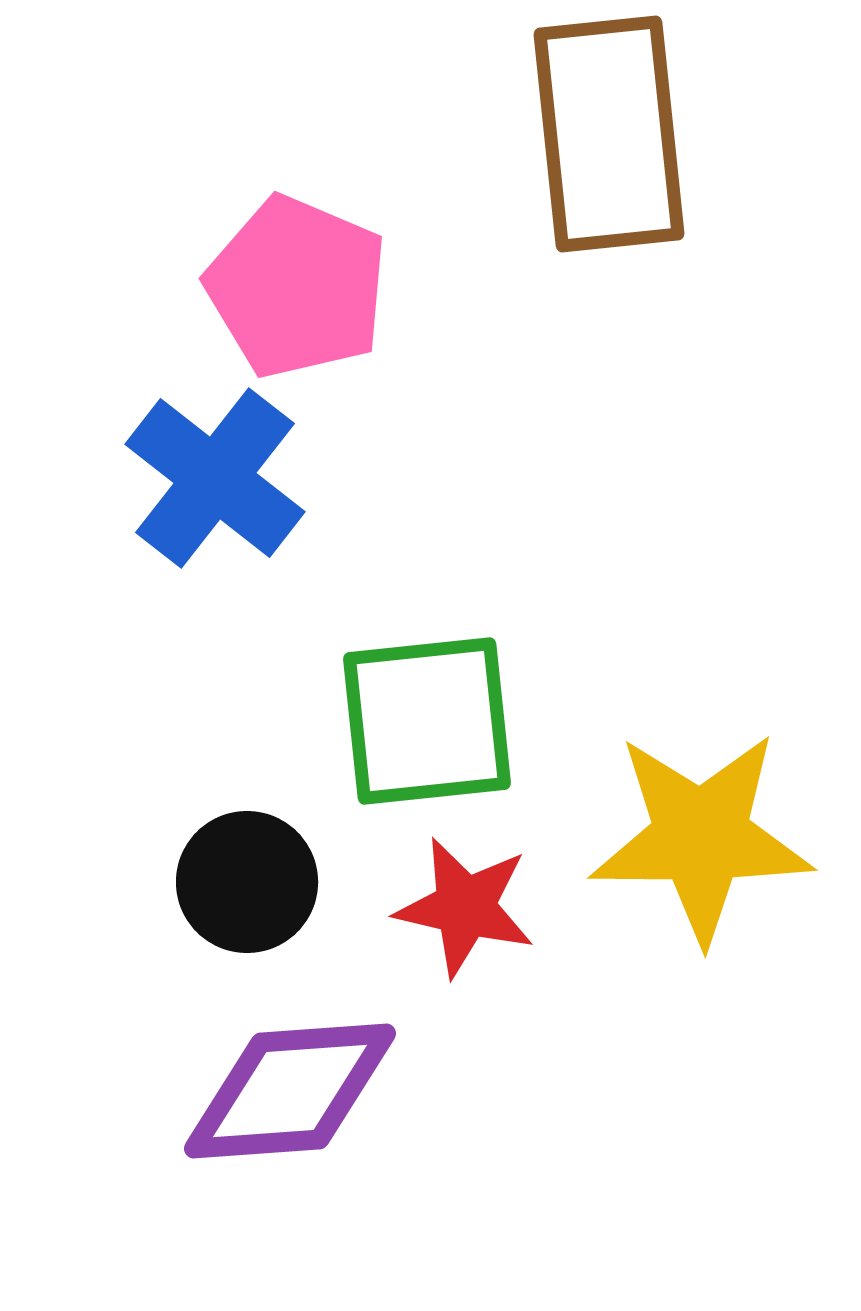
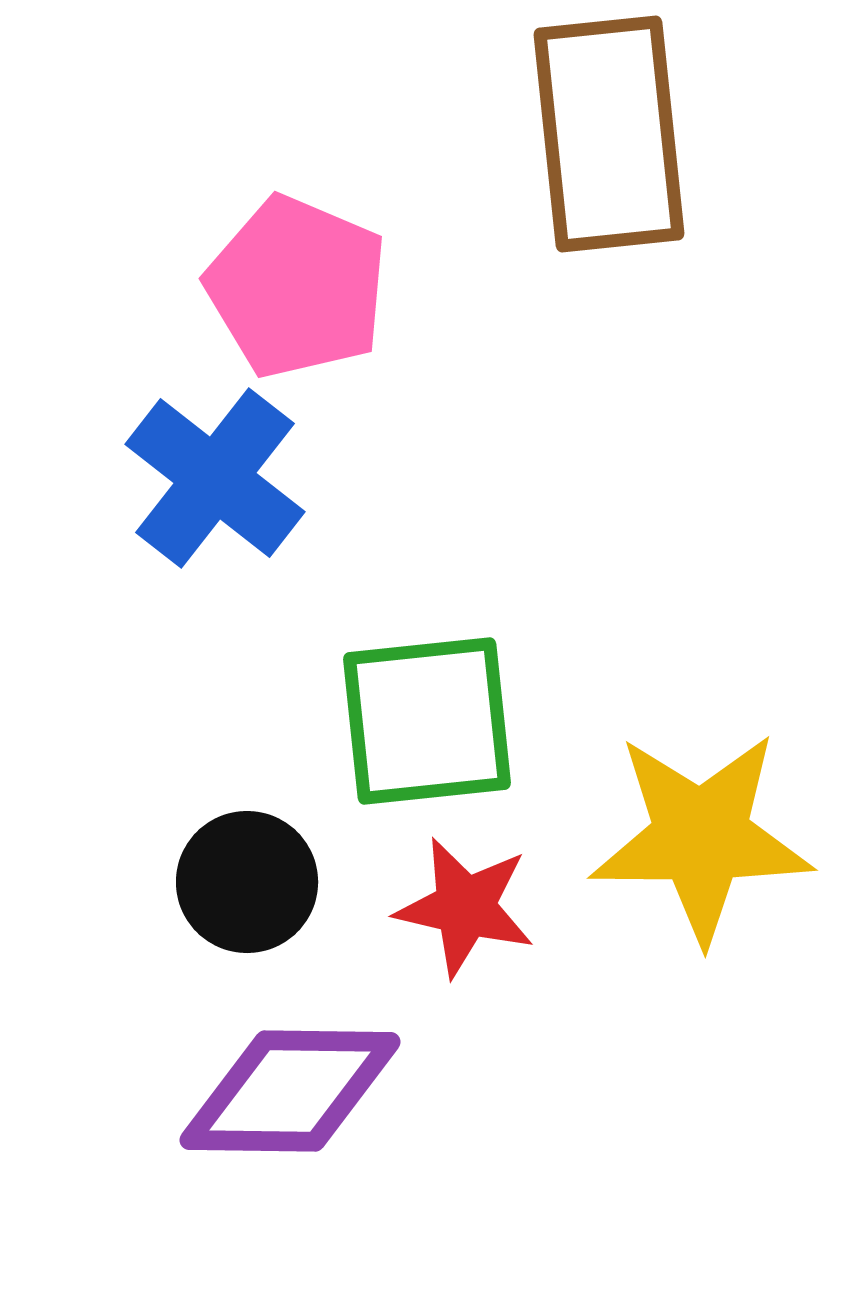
purple diamond: rotated 5 degrees clockwise
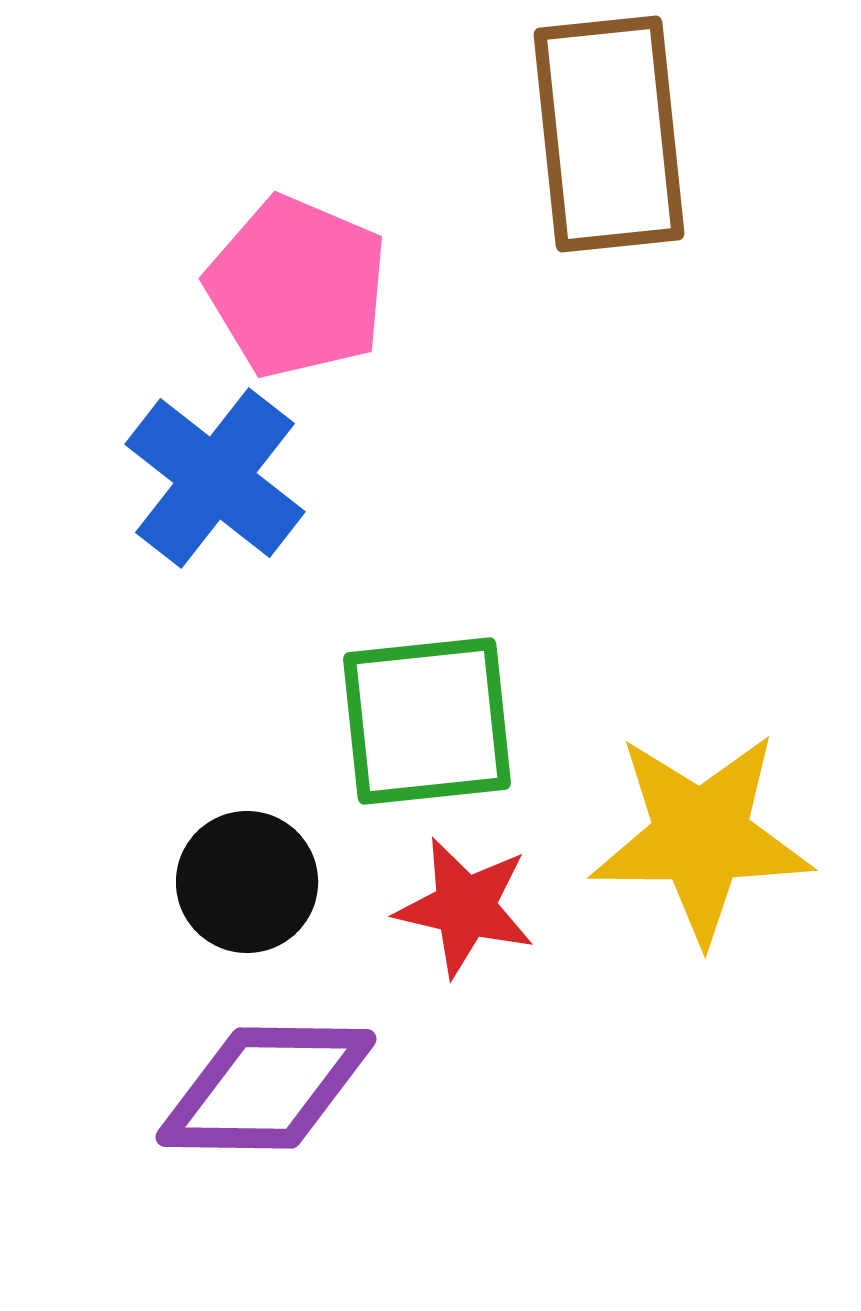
purple diamond: moved 24 px left, 3 px up
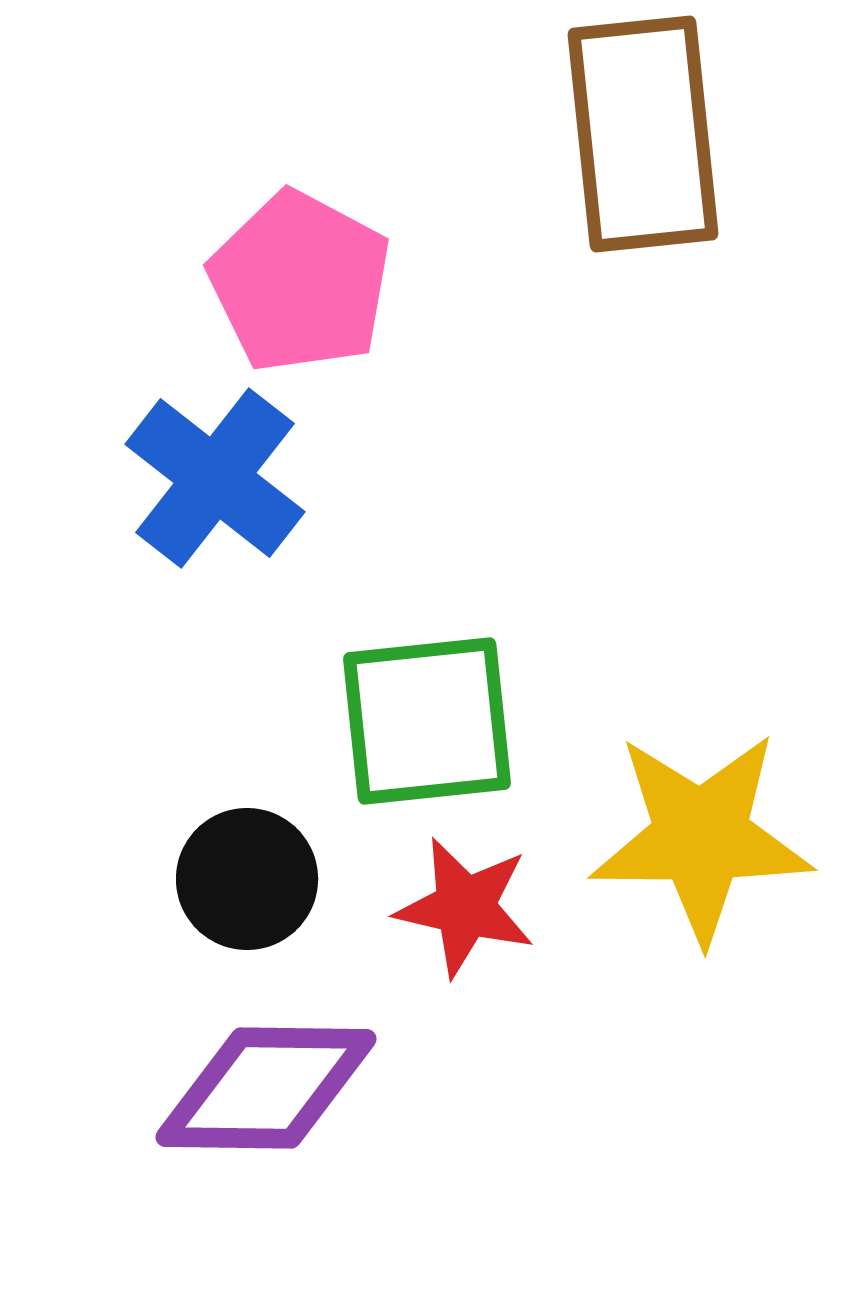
brown rectangle: moved 34 px right
pink pentagon: moved 3 px right, 5 px up; rotated 5 degrees clockwise
black circle: moved 3 px up
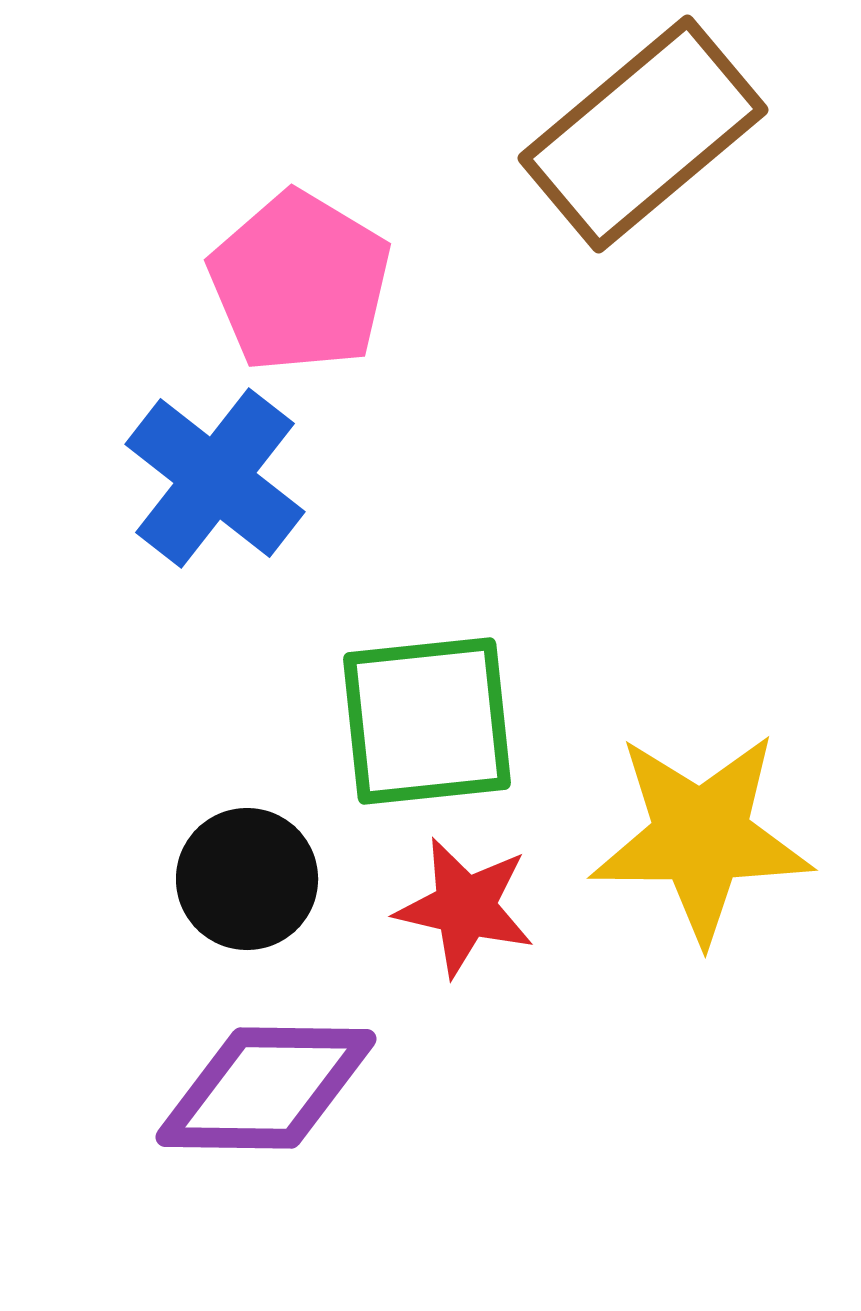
brown rectangle: rotated 56 degrees clockwise
pink pentagon: rotated 3 degrees clockwise
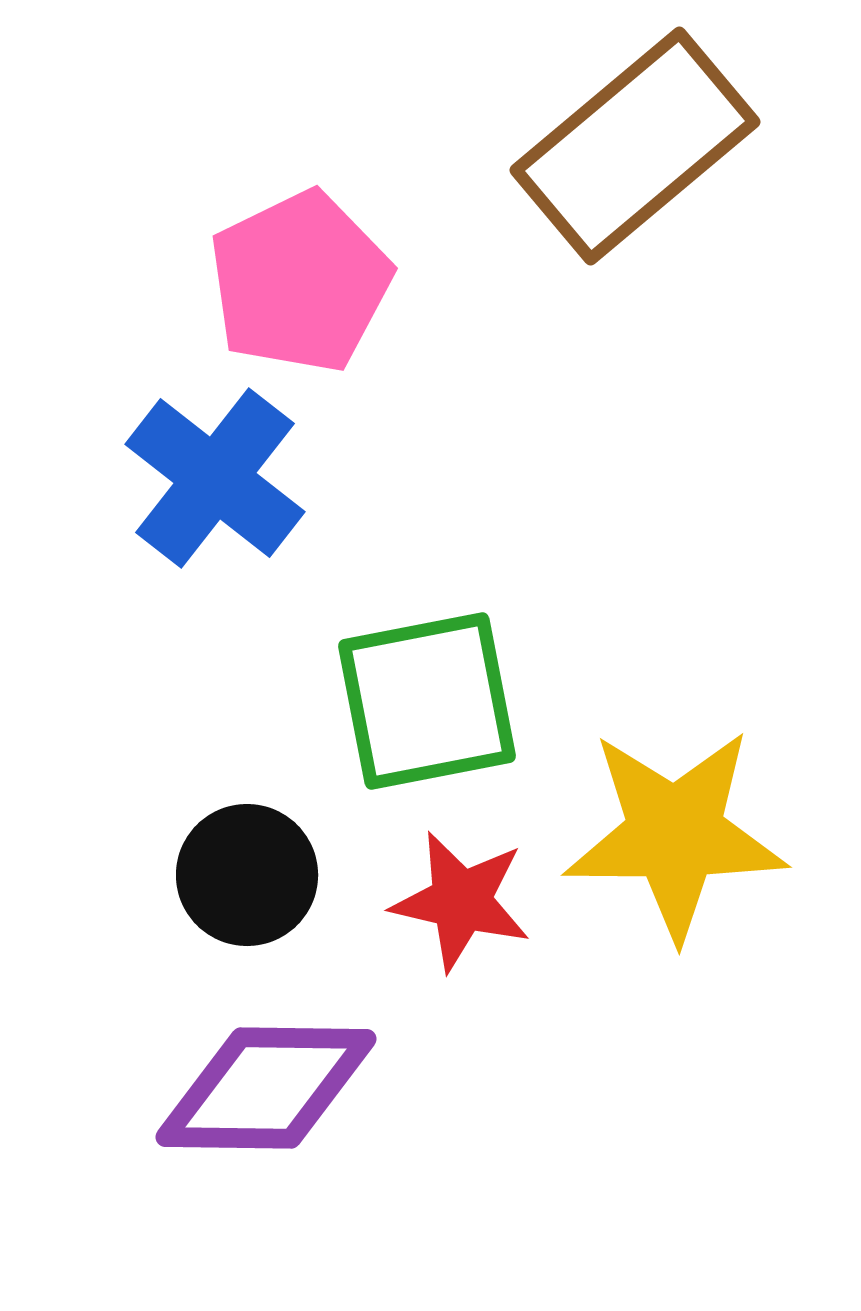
brown rectangle: moved 8 px left, 12 px down
pink pentagon: rotated 15 degrees clockwise
green square: moved 20 px up; rotated 5 degrees counterclockwise
yellow star: moved 26 px left, 3 px up
black circle: moved 4 px up
red star: moved 4 px left, 6 px up
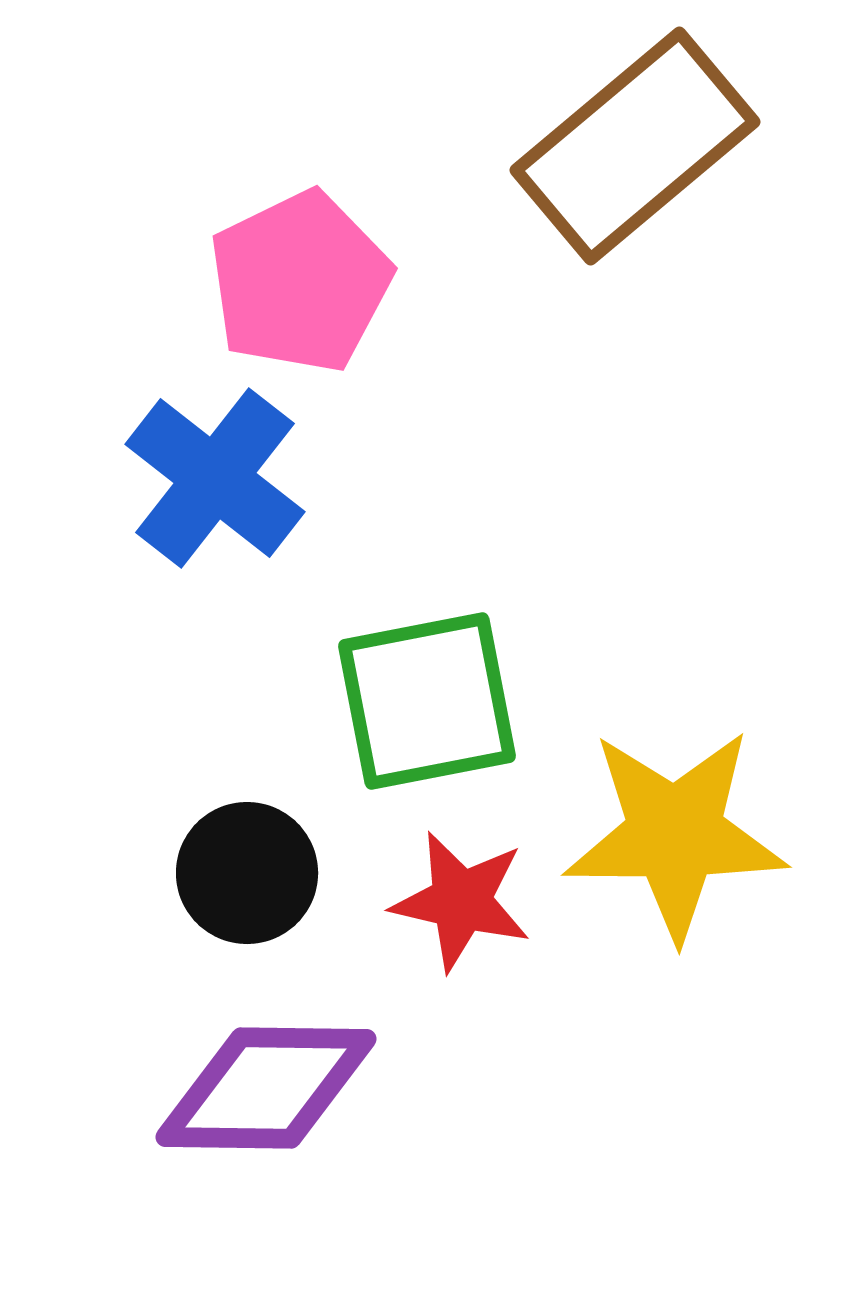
black circle: moved 2 px up
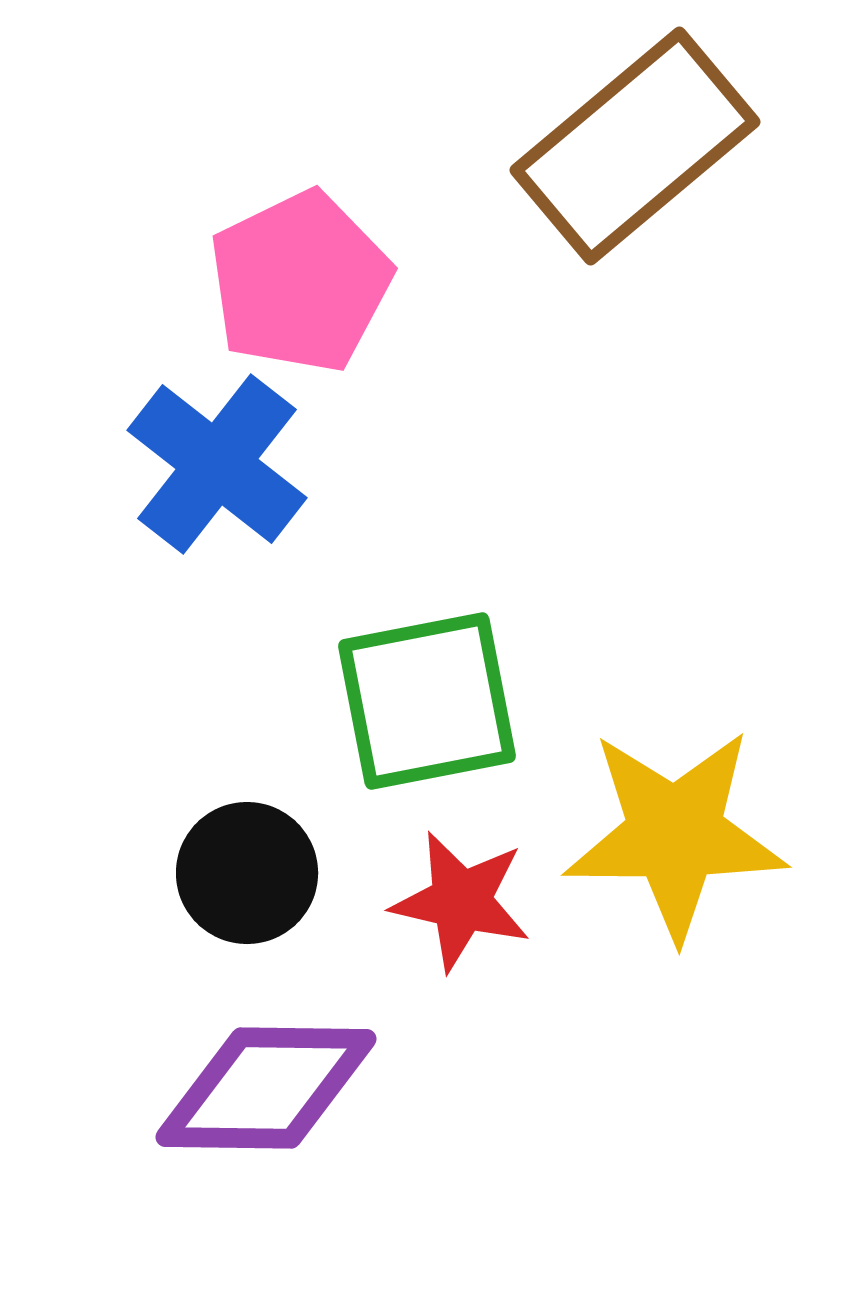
blue cross: moved 2 px right, 14 px up
